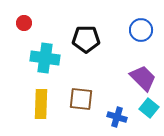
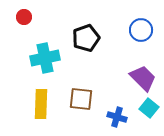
red circle: moved 6 px up
black pentagon: moved 1 px up; rotated 20 degrees counterclockwise
cyan cross: rotated 20 degrees counterclockwise
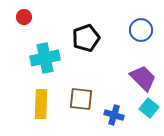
blue cross: moved 3 px left, 2 px up
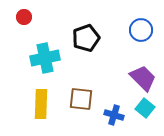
cyan square: moved 4 px left
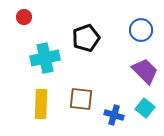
purple trapezoid: moved 2 px right, 7 px up
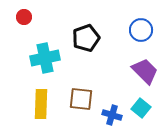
cyan square: moved 4 px left
blue cross: moved 2 px left
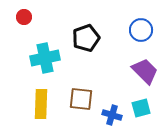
cyan square: rotated 36 degrees clockwise
